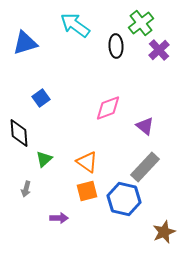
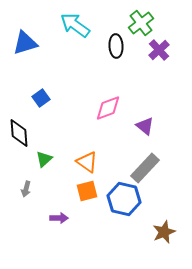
gray rectangle: moved 1 px down
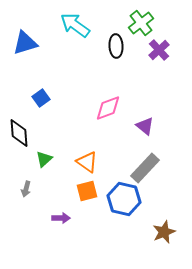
purple arrow: moved 2 px right
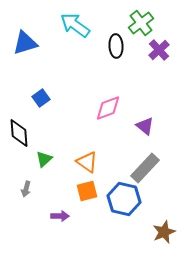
purple arrow: moved 1 px left, 2 px up
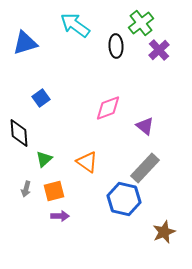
orange square: moved 33 px left
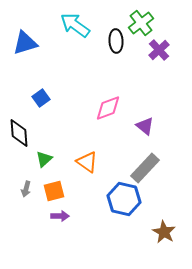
black ellipse: moved 5 px up
brown star: rotated 20 degrees counterclockwise
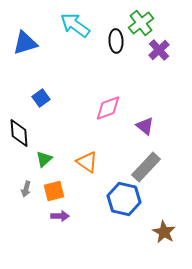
gray rectangle: moved 1 px right, 1 px up
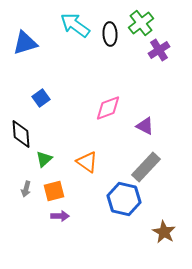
black ellipse: moved 6 px left, 7 px up
purple cross: rotated 10 degrees clockwise
purple triangle: rotated 12 degrees counterclockwise
black diamond: moved 2 px right, 1 px down
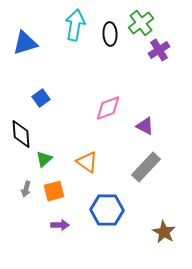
cyan arrow: rotated 64 degrees clockwise
blue hexagon: moved 17 px left, 11 px down; rotated 12 degrees counterclockwise
purple arrow: moved 9 px down
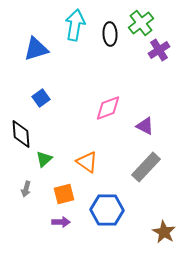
blue triangle: moved 11 px right, 6 px down
orange square: moved 10 px right, 3 px down
purple arrow: moved 1 px right, 3 px up
